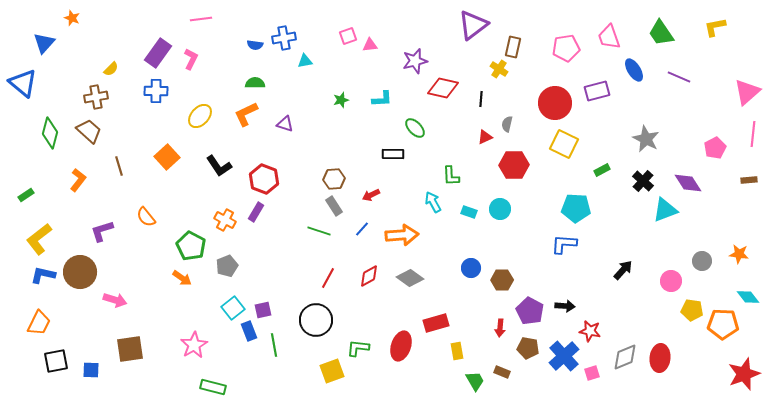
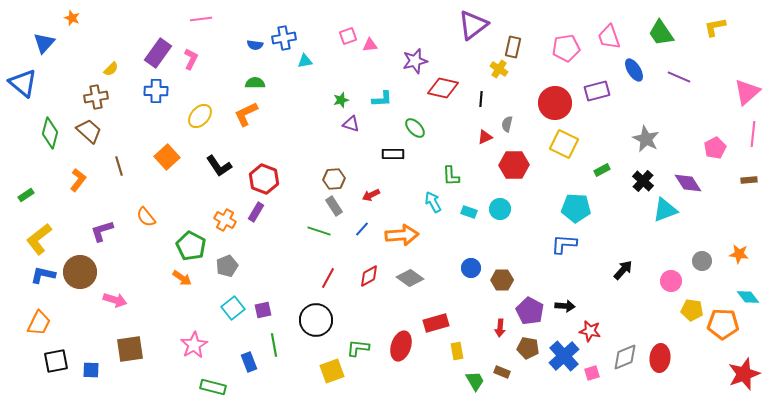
purple triangle at (285, 124): moved 66 px right
blue rectangle at (249, 331): moved 31 px down
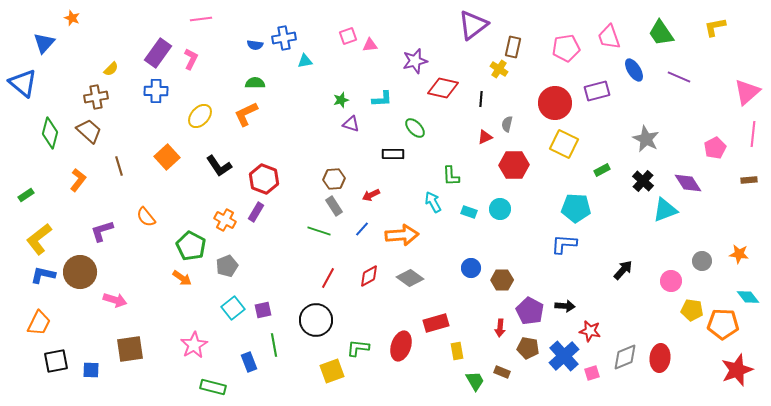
red star at (744, 374): moved 7 px left, 4 px up
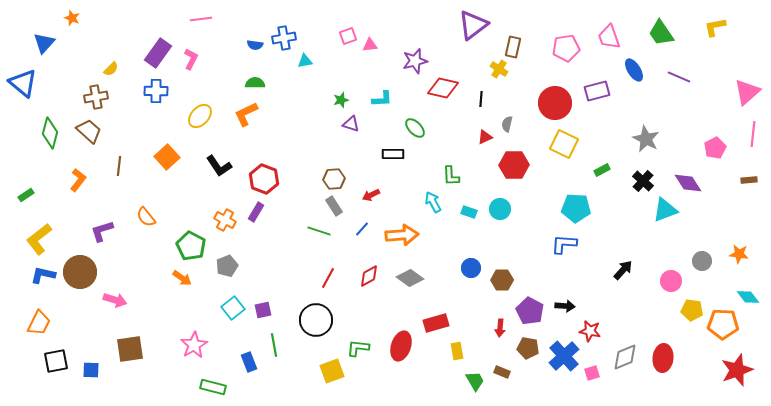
brown line at (119, 166): rotated 24 degrees clockwise
red ellipse at (660, 358): moved 3 px right
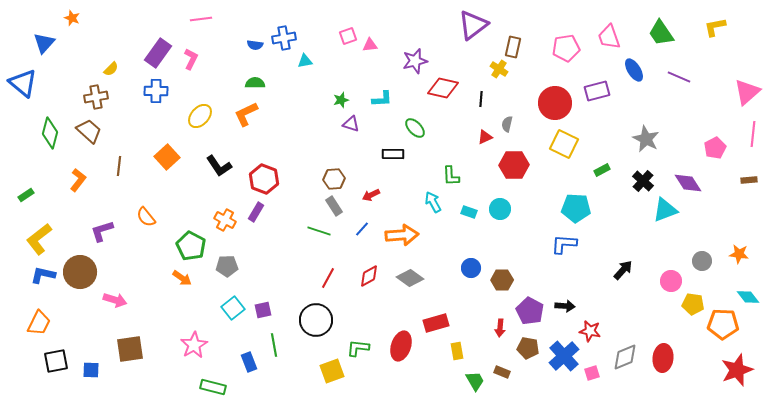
gray pentagon at (227, 266): rotated 20 degrees clockwise
yellow pentagon at (692, 310): moved 1 px right, 6 px up
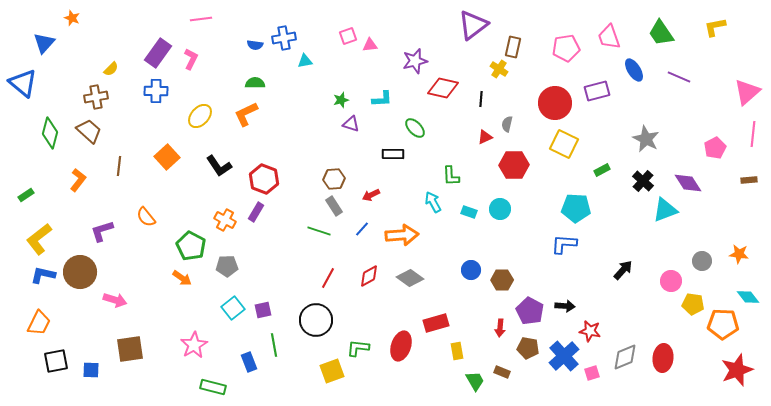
blue circle at (471, 268): moved 2 px down
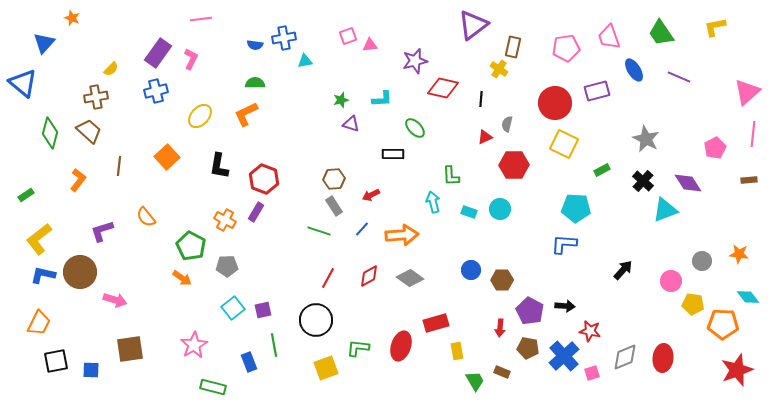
blue cross at (156, 91): rotated 15 degrees counterclockwise
black L-shape at (219, 166): rotated 44 degrees clockwise
cyan arrow at (433, 202): rotated 15 degrees clockwise
yellow square at (332, 371): moved 6 px left, 3 px up
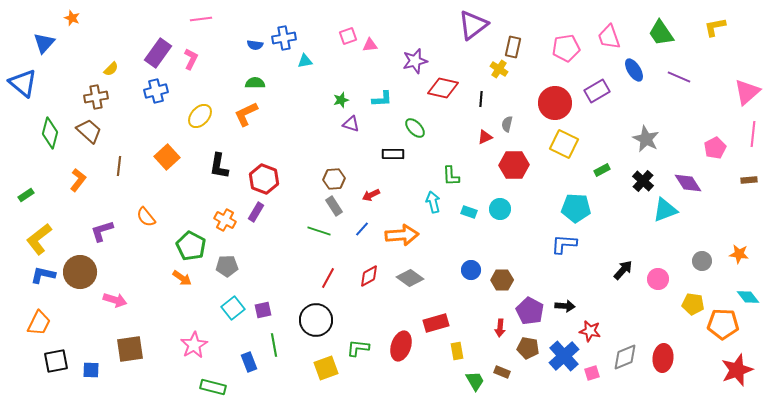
purple rectangle at (597, 91): rotated 15 degrees counterclockwise
pink circle at (671, 281): moved 13 px left, 2 px up
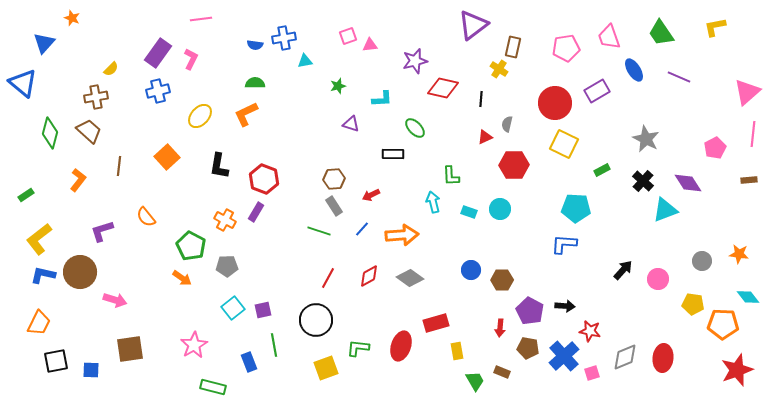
blue cross at (156, 91): moved 2 px right
green star at (341, 100): moved 3 px left, 14 px up
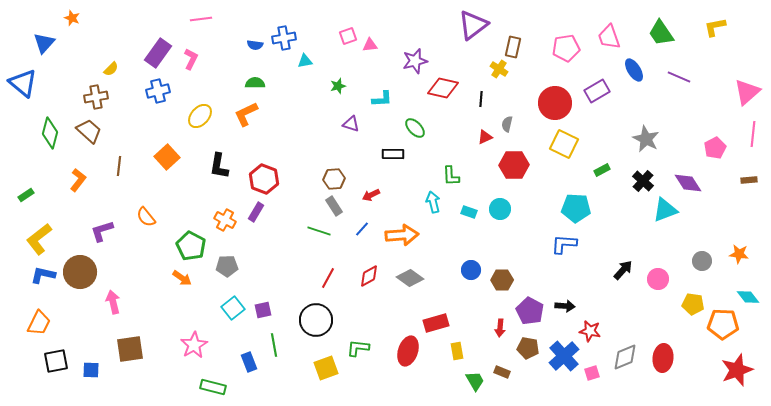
pink arrow at (115, 300): moved 2 px left, 2 px down; rotated 120 degrees counterclockwise
red ellipse at (401, 346): moved 7 px right, 5 px down
